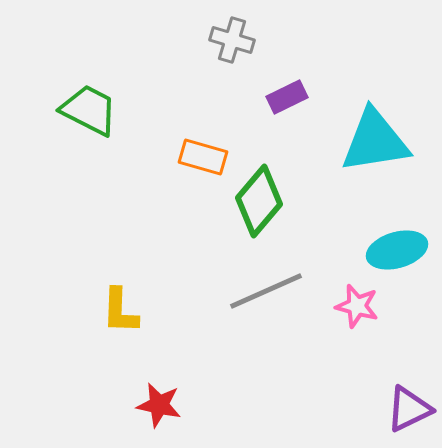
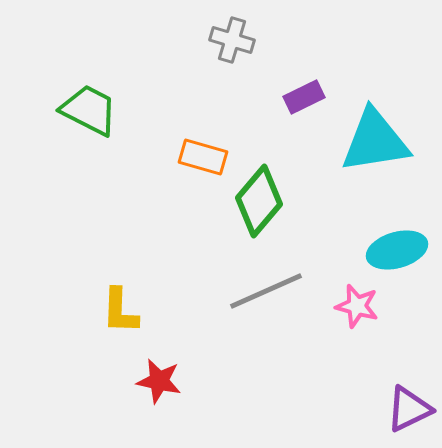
purple rectangle: moved 17 px right
red star: moved 24 px up
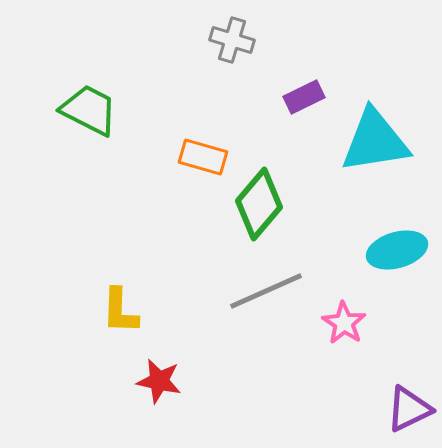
green diamond: moved 3 px down
pink star: moved 13 px left, 17 px down; rotated 18 degrees clockwise
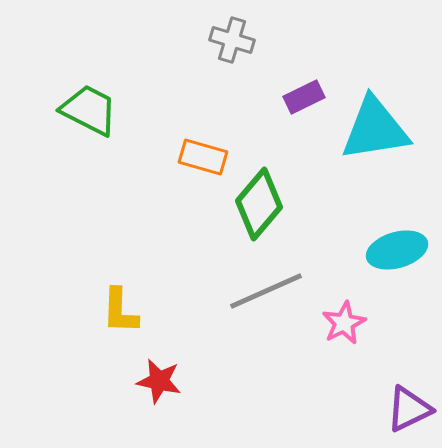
cyan triangle: moved 12 px up
pink star: rotated 12 degrees clockwise
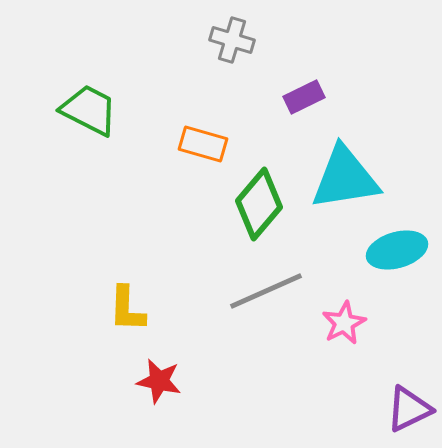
cyan triangle: moved 30 px left, 49 px down
orange rectangle: moved 13 px up
yellow L-shape: moved 7 px right, 2 px up
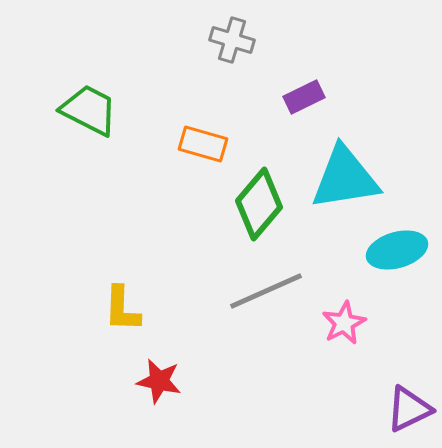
yellow L-shape: moved 5 px left
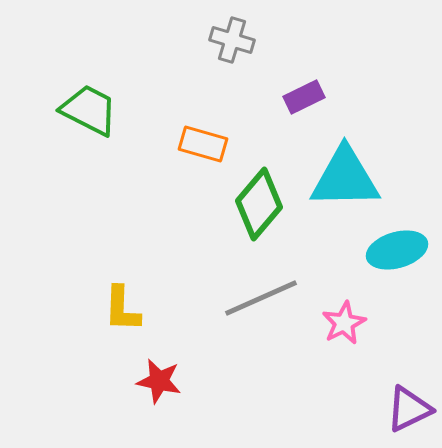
cyan triangle: rotated 8 degrees clockwise
gray line: moved 5 px left, 7 px down
